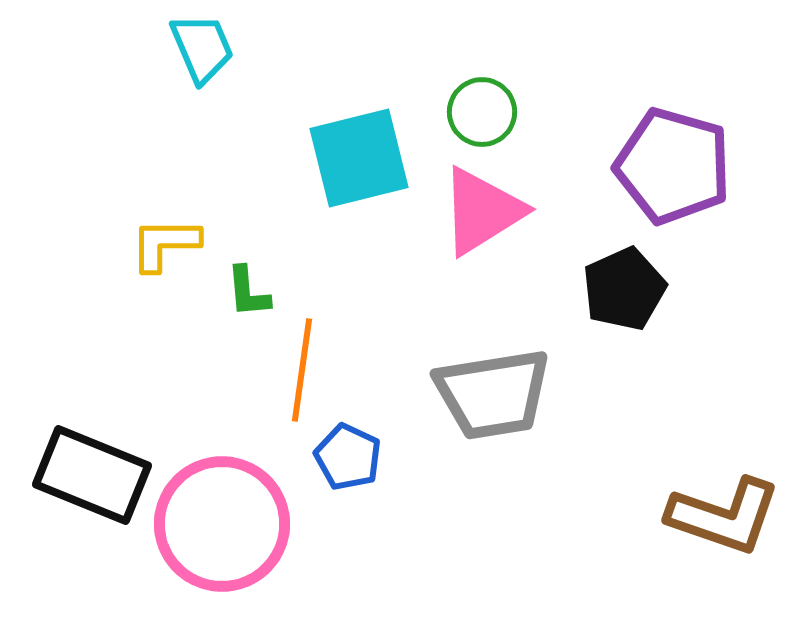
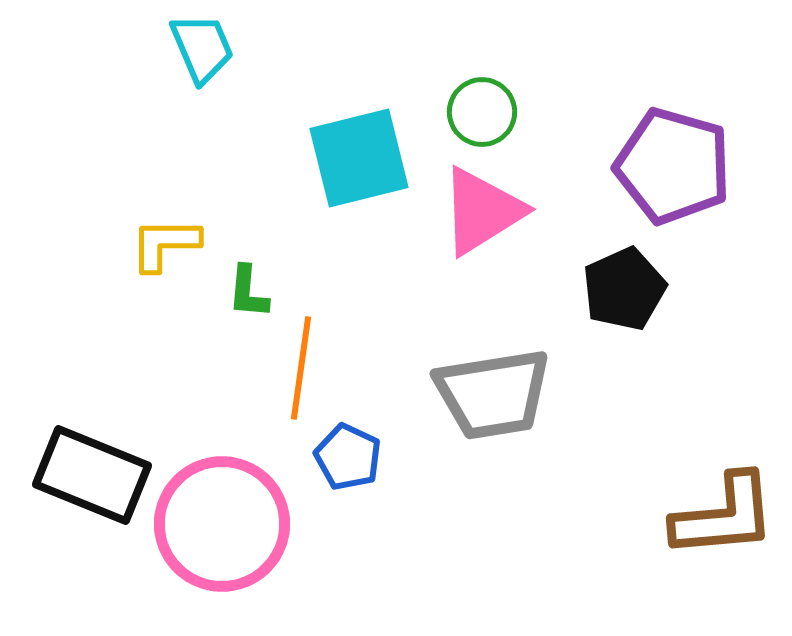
green L-shape: rotated 10 degrees clockwise
orange line: moved 1 px left, 2 px up
brown L-shape: rotated 24 degrees counterclockwise
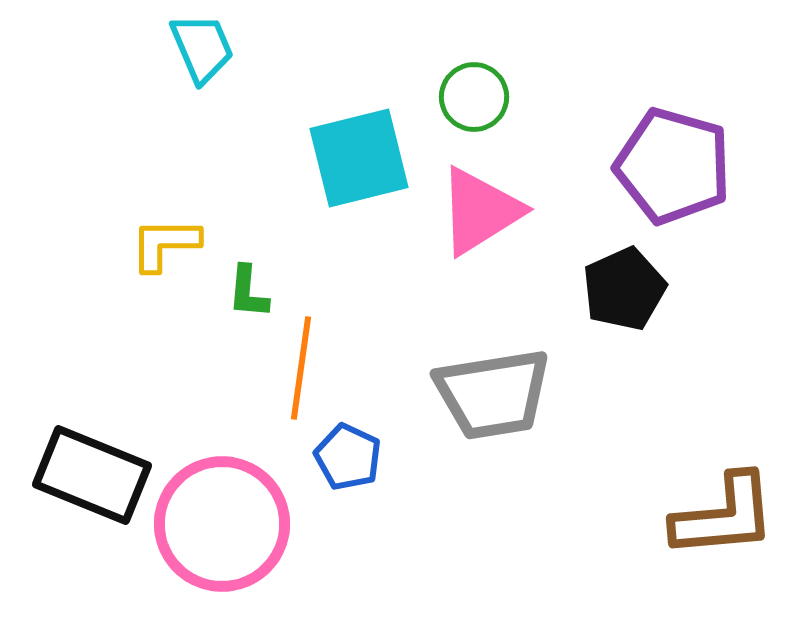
green circle: moved 8 px left, 15 px up
pink triangle: moved 2 px left
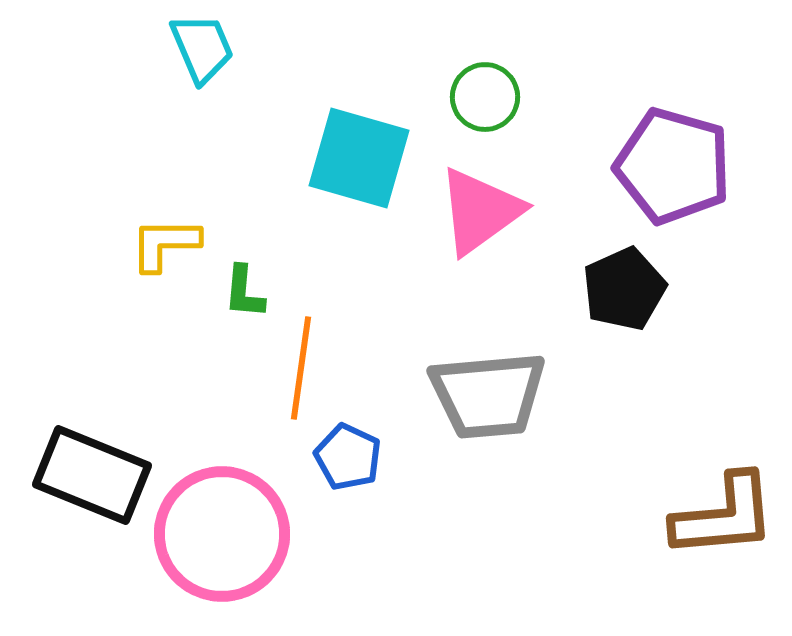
green circle: moved 11 px right
cyan square: rotated 30 degrees clockwise
pink triangle: rotated 4 degrees counterclockwise
green L-shape: moved 4 px left
gray trapezoid: moved 5 px left, 1 px down; rotated 4 degrees clockwise
pink circle: moved 10 px down
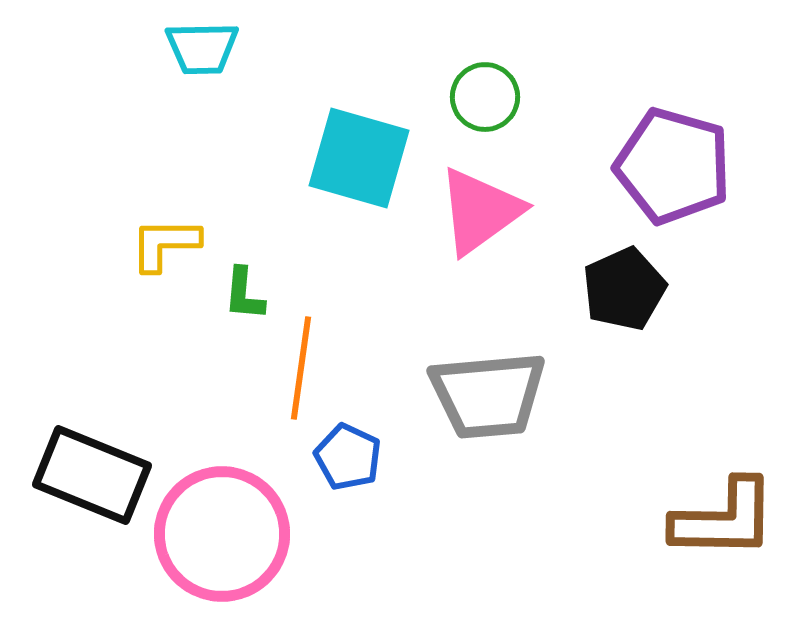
cyan trapezoid: rotated 112 degrees clockwise
green L-shape: moved 2 px down
brown L-shape: moved 3 px down; rotated 6 degrees clockwise
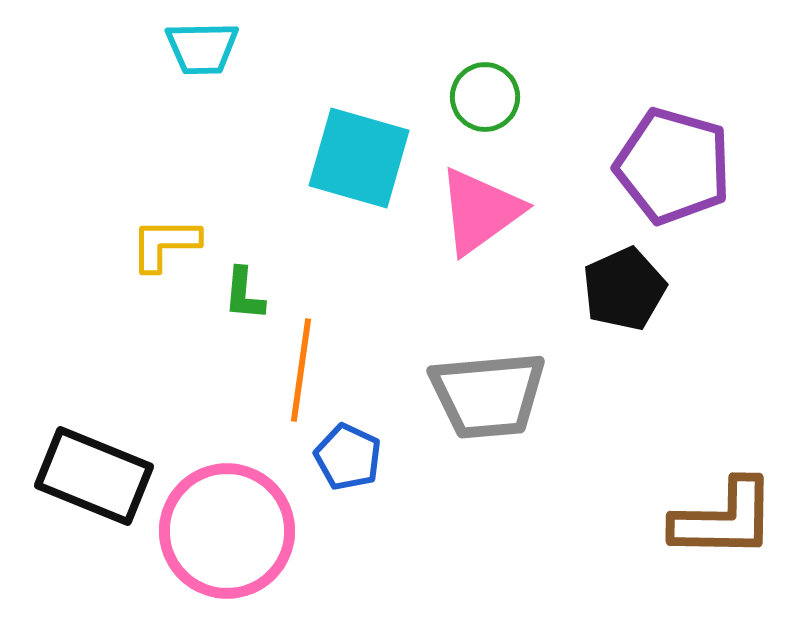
orange line: moved 2 px down
black rectangle: moved 2 px right, 1 px down
pink circle: moved 5 px right, 3 px up
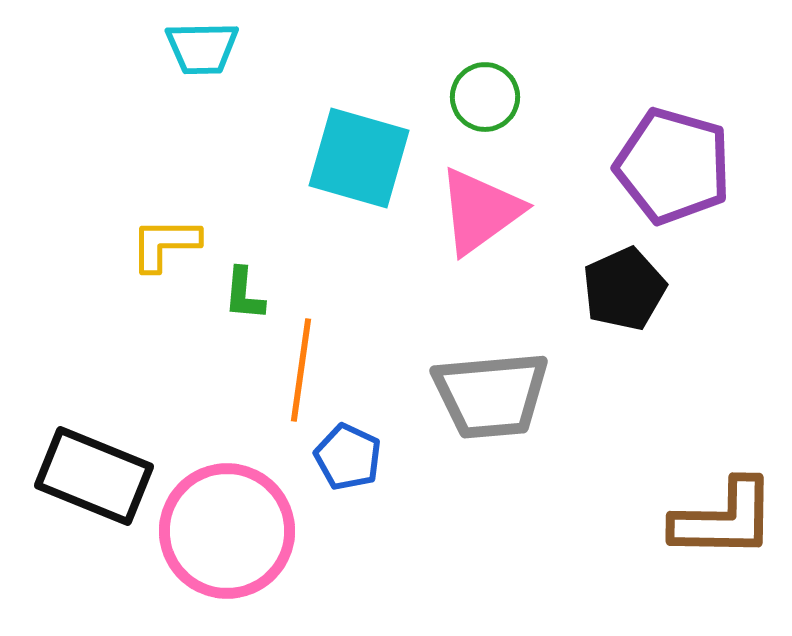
gray trapezoid: moved 3 px right
